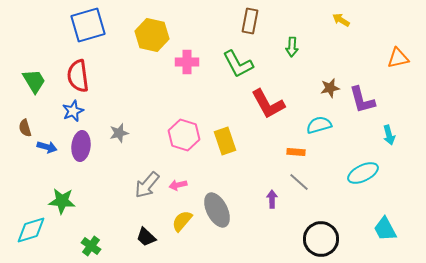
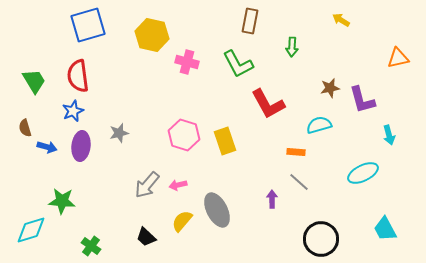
pink cross: rotated 15 degrees clockwise
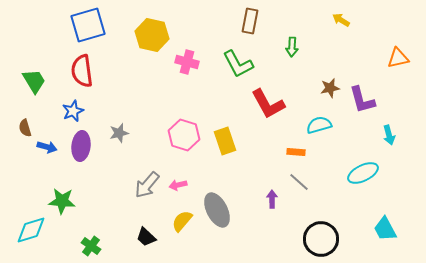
red semicircle: moved 4 px right, 5 px up
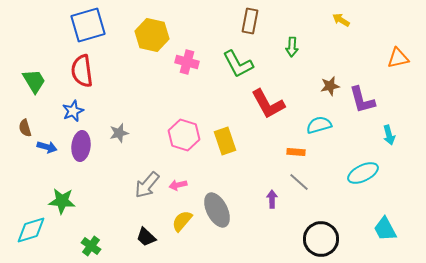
brown star: moved 2 px up
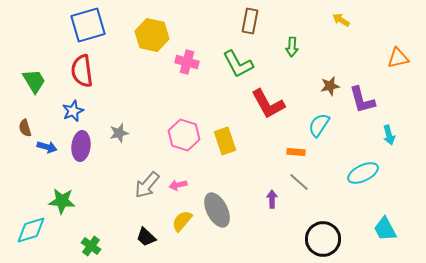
cyan semicircle: rotated 40 degrees counterclockwise
black circle: moved 2 px right
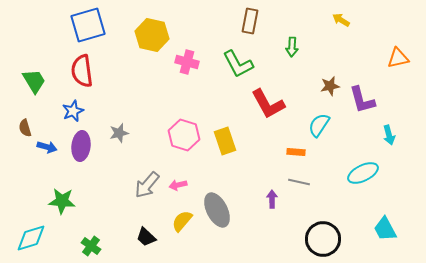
gray line: rotated 30 degrees counterclockwise
cyan diamond: moved 8 px down
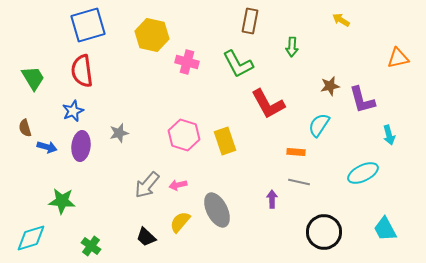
green trapezoid: moved 1 px left, 3 px up
yellow semicircle: moved 2 px left, 1 px down
black circle: moved 1 px right, 7 px up
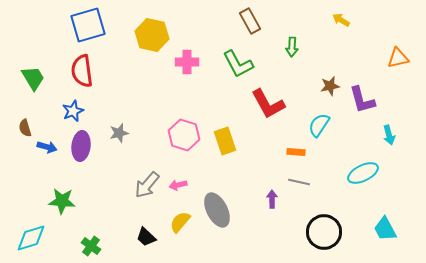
brown rectangle: rotated 40 degrees counterclockwise
pink cross: rotated 15 degrees counterclockwise
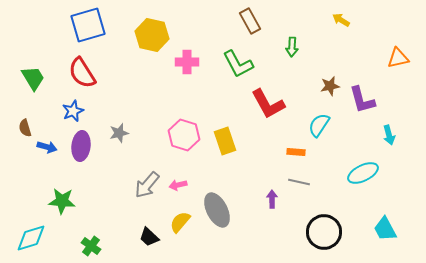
red semicircle: moved 2 px down; rotated 24 degrees counterclockwise
black trapezoid: moved 3 px right
